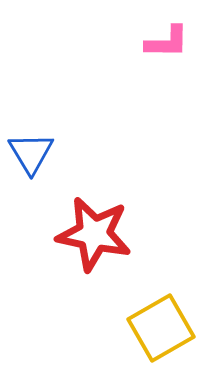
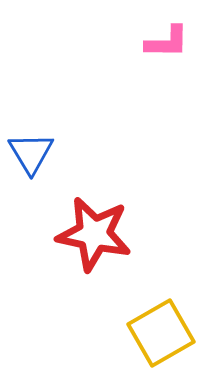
yellow square: moved 5 px down
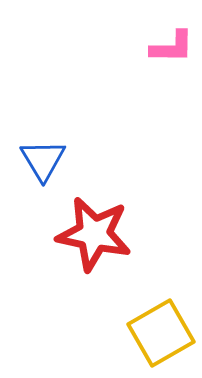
pink L-shape: moved 5 px right, 5 px down
blue triangle: moved 12 px right, 7 px down
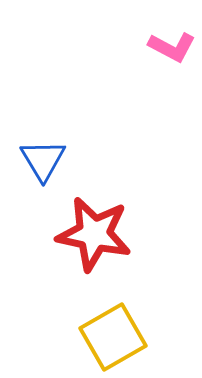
pink L-shape: rotated 27 degrees clockwise
yellow square: moved 48 px left, 4 px down
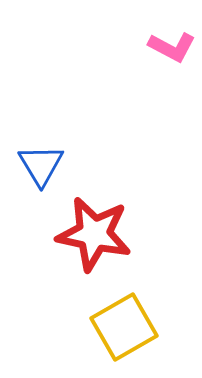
blue triangle: moved 2 px left, 5 px down
yellow square: moved 11 px right, 10 px up
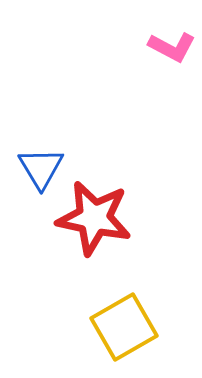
blue triangle: moved 3 px down
red star: moved 16 px up
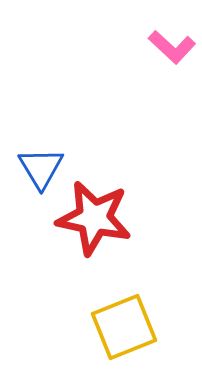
pink L-shape: rotated 15 degrees clockwise
yellow square: rotated 8 degrees clockwise
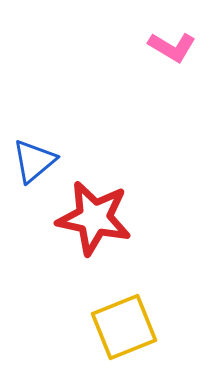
pink L-shape: rotated 12 degrees counterclockwise
blue triangle: moved 7 px left, 7 px up; rotated 21 degrees clockwise
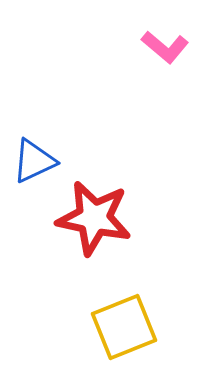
pink L-shape: moved 7 px left; rotated 9 degrees clockwise
blue triangle: rotated 15 degrees clockwise
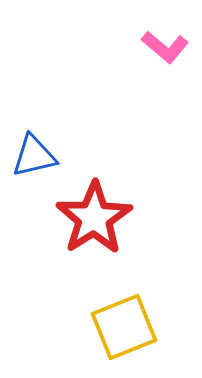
blue triangle: moved 5 px up; rotated 12 degrees clockwise
red star: rotated 28 degrees clockwise
